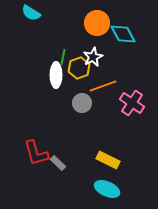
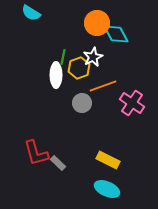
cyan diamond: moved 7 px left
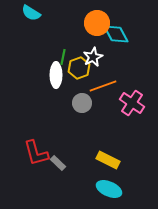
cyan ellipse: moved 2 px right
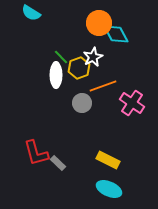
orange circle: moved 2 px right
green line: moved 2 px left; rotated 56 degrees counterclockwise
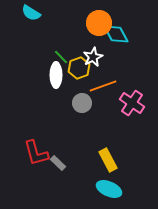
yellow rectangle: rotated 35 degrees clockwise
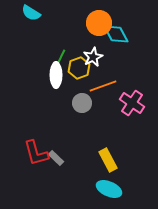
green line: rotated 70 degrees clockwise
gray rectangle: moved 2 px left, 5 px up
